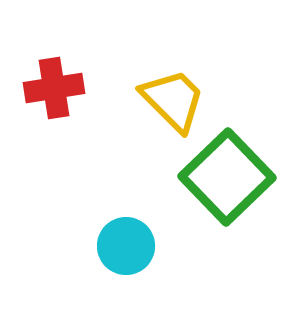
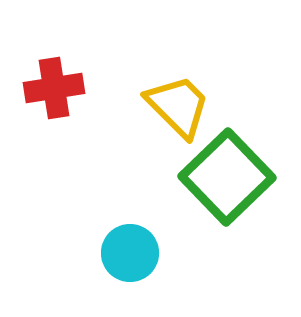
yellow trapezoid: moved 5 px right, 6 px down
cyan circle: moved 4 px right, 7 px down
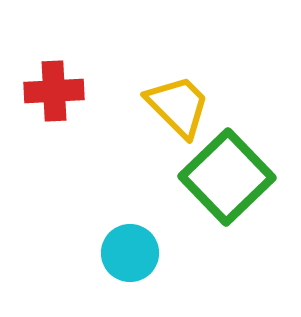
red cross: moved 3 px down; rotated 6 degrees clockwise
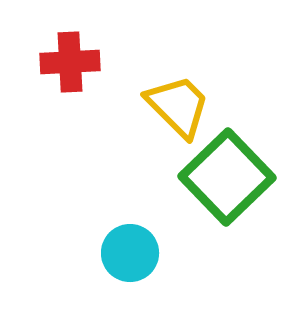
red cross: moved 16 px right, 29 px up
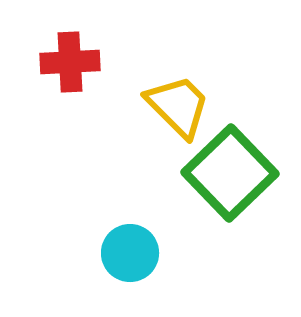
green square: moved 3 px right, 4 px up
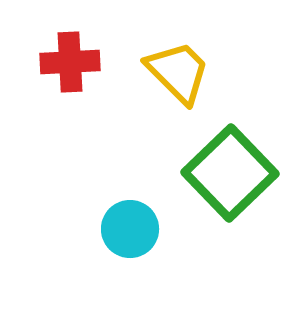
yellow trapezoid: moved 34 px up
cyan circle: moved 24 px up
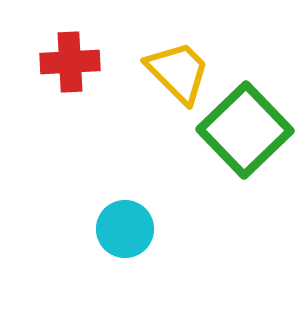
green square: moved 15 px right, 43 px up
cyan circle: moved 5 px left
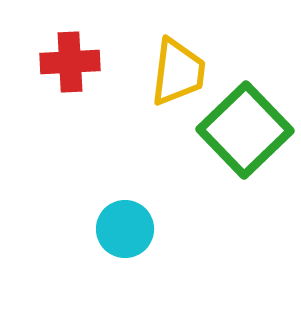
yellow trapezoid: rotated 52 degrees clockwise
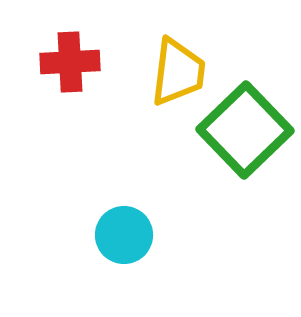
cyan circle: moved 1 px left, 6 px down
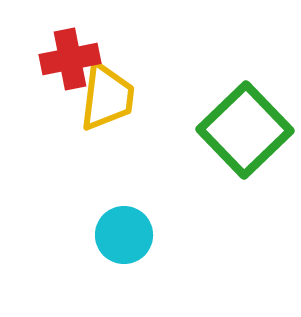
red cross: moved 3 px up; rotated 8 degrees counterclockwise
yellow trapezoid: moved 71 px left, 25 px down
